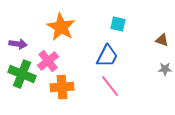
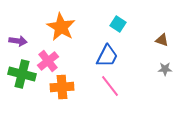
cyan square: rotated 21 degrees clockwise
purple arrow: moved 3 px up
green cross: rotated 8 degrees counterclockwise
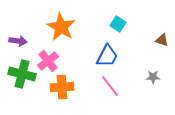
gray star: moved 12 px left, 8 px down
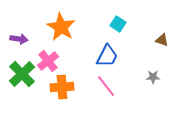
purple arrow: moved 1 px right, 2 px up
green cross: rotated 32 degrees clockwise
pink line: moved 4 px left
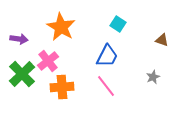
gray star: rotated 24 degrees counterclockwise
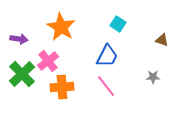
gray star: rotated 24 degrees clockwise
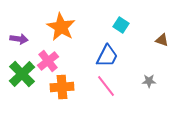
cyan square: moved 3 px right, 1 px down
gray star: moved 4 px left, 4 px down
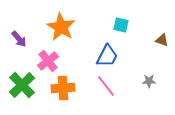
cyan square: rotated 21 degrees counterclockwise
purple arrow: rotated 42 degrees clockwise
green cross: moved 11 px down
orange cross: moved 1 px right, 1 px down
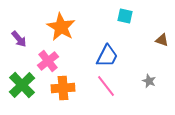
cyan square: moved 4 px right, 9 px up
gray star: rotated 24 degrees clockwise
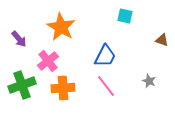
blue trapezoid: moved 2 px left
green cross: rotated 24 degrees clockwise
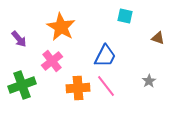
brown triangle: moved 4 px left, 2 px up
pink cross: moved 4 px right
gray star: rotated 16 degrees clockwise
orange cross: moved 15 px right
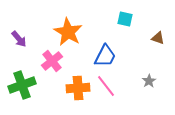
cyan square: moved 3 px down
orange star: moved 7 px right, 5 px down
